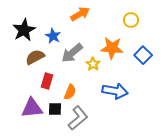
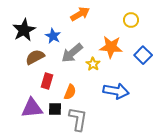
orange star: moved 1 px left, 1 px up
blue arrow: moved 1 px right
gray L-shape: moved 1 px down; rotated 40 degrees counterclockwise
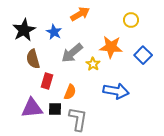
blue star: moved 1 px right, 4 px up
brown semicircle: moved 2 px left, 2 px down; rotated 78 degrees counterclockwise
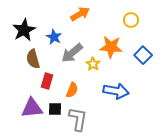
blue star: moved 5 px down
orange semicircle: moved 2 px right, 2 px up
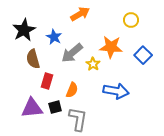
black square: moved 2 px up; rotated 16 degrees counterclockwise
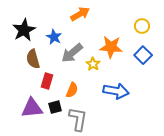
yellow circle: moved 11 px right, 6 px down
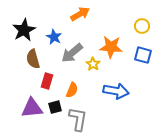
blue square: rotated 30 degrees counterclockwise
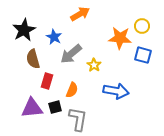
orange star: moved 9 px right, 9 px up
gray arrow: moved 1 px left, 1 px down
yellow star: moved 1 px right, 1 px down
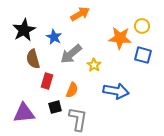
purple triangle: moved 8 px left, 5 px down
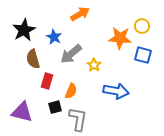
orange semicircle: moved 1 px left, 1 px down
purple triangle: moved 2 px left, 1 px up; rotated 20 degrees clockwise
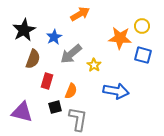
blue star: rotated 14 degrees clockwise
brown semicircle: rotated 144 degrees counterclockwise
